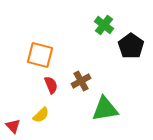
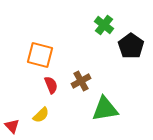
red triangle: moved 1 px left
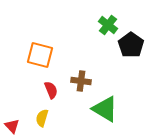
green cross: moved 4 px right
black pentagon: moved 1 px up
brown cross: rotated 36 degrees clockwise
red semicircle: moved 5 px down
green triangle: rotated 40 degrees clockwise
yellow semicircle: moved 1 px right, 3 px down; rotated 150 degrees clockwise
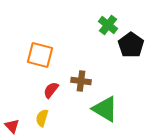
red semicircle: rotated 120 degrees counterclockwise
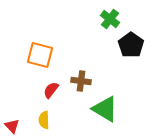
green cross: moved 2 px right, 6 px up
yellow semicircle: moved 2 px right, 2 px down; rotated 18 degrees counterclockwise
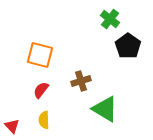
black pentagon: moved 3 px left, 1 px down
brown cross: rotated 24 degrees counterclockwise
red semicircle: moved 10 px left
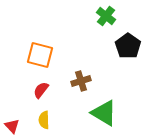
green cross: moved 4 px left, 3 px up
green triangle: moved 1 px left, 4 px down
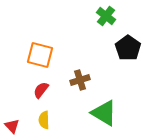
black pentagon: moved 2 px down
brown cross: moved 1 px left, 1 px up
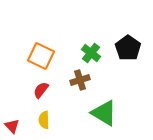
green cross: moved 15 px left, 37 px down
orange square: moved 1 px right, 1 px down; rotated 12 degrees clockwise
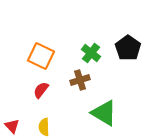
yellow semicircle: moved 7 px down
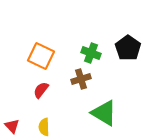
green cross: rotated 18 degrees counterclockwise
brown cross: moved 1 px right, 1 px up
